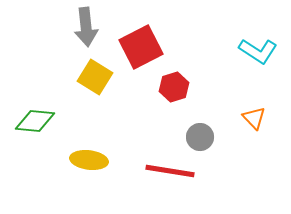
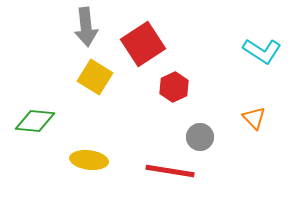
red square: moved 2 px right, 3 px up; rotated 6 degrees counterclockwise
cyan L-shape: moved 4 px right
red hexagon: rotated 8 degrees counterclockwise
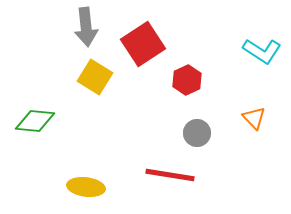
red hexagon: moved 13 px right, 7 px up
gray circle: moved 3 px left, 4 px up
yellow ellipse: moved 3 px left, 27 px down
red line: moved 4 px down
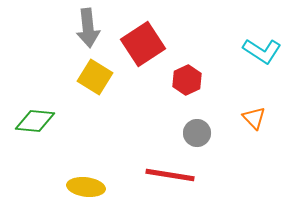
gray arrow: moved 2 px right, 1 px down
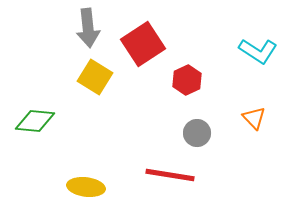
cyan L-shape: moved 4 px left
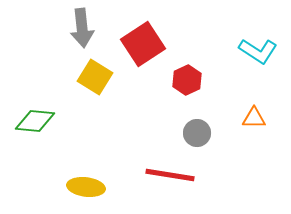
gray arrow: moved 6 px left
orange triangle: rotated 45 degrees counterclockwise
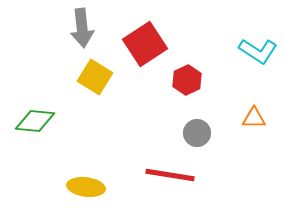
red square: moved 2 px right
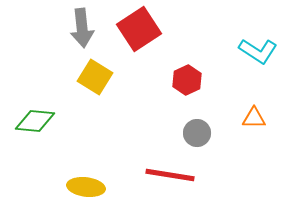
red square: moved 6 px left, 15 px up
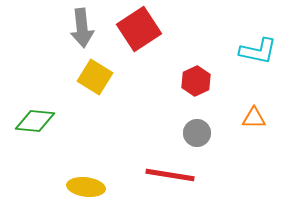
cyan L-shape: rotated 21 degrees counterclockwise
red hexagon: moved 9 px right, 1 px down
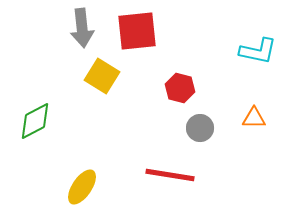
red square: moved 2 px left, 2 px down; rotated 27 degrees clockwise
yellow square: moved 7 px right, 1 px up
red hexagon: moved 16 px left, 7 px down; rotated 20 degrees counterclockwise
green diamond: rotated 33 degrees counterclockwise
gray circle: moved 3 px right, 5 px up
yellow ellipse: moved 4 px left; rotated 63 degrees counterclockwise
